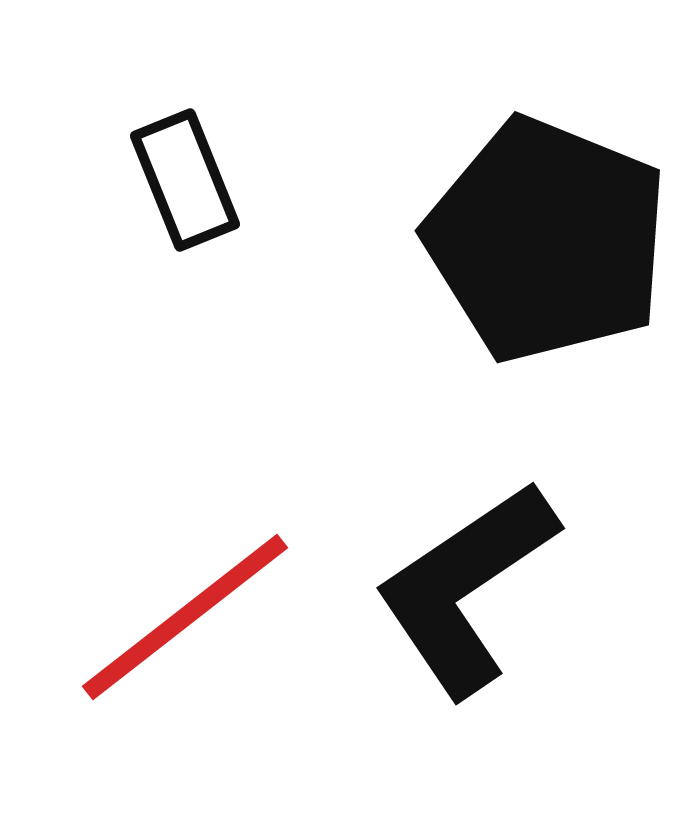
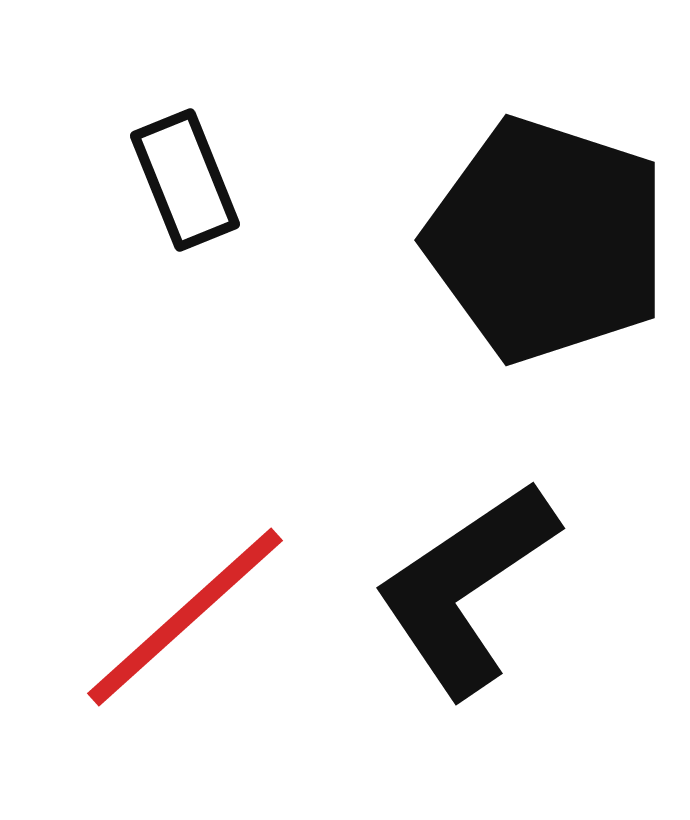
black pentagon: rotated 4 degrees counterclockwise
red line: rotated 4 degrees counterclockwise
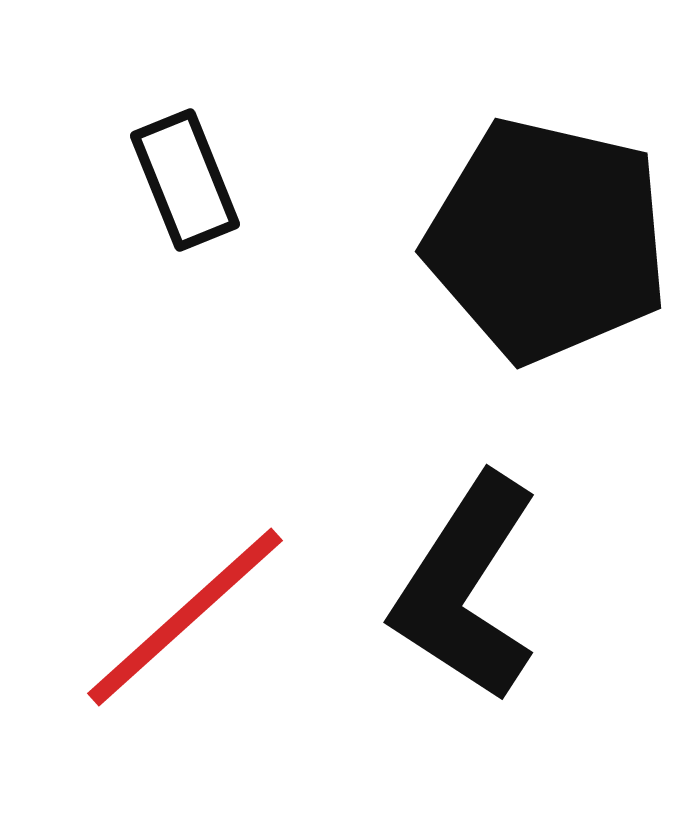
black pentagon: rotated 5 degrees counterclockwise
black L-shape: rotated 23 degrees counterclockwise
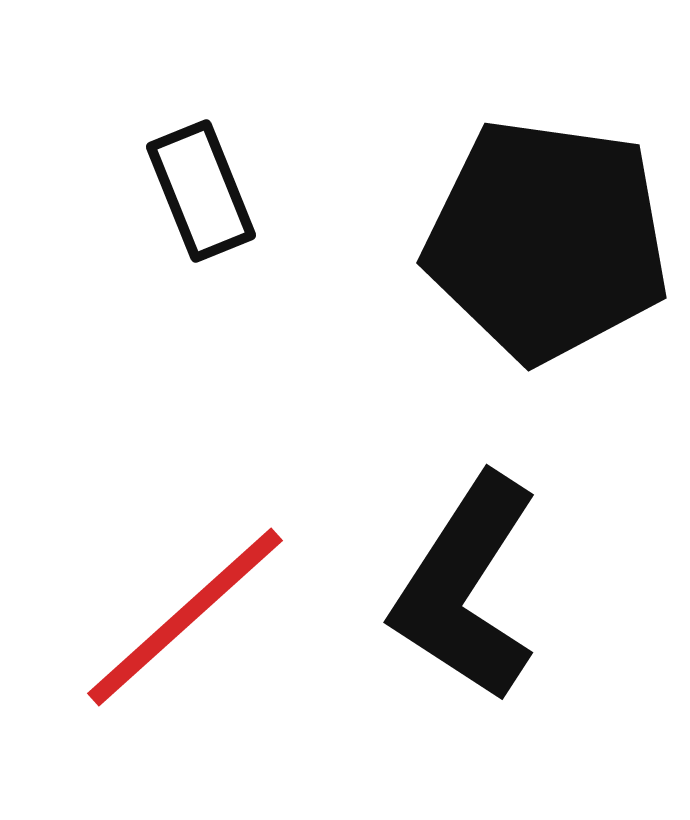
black rectangle: moved 16 px right, 11 px down
black pentagon: rotated 5 degrees counterclockwise
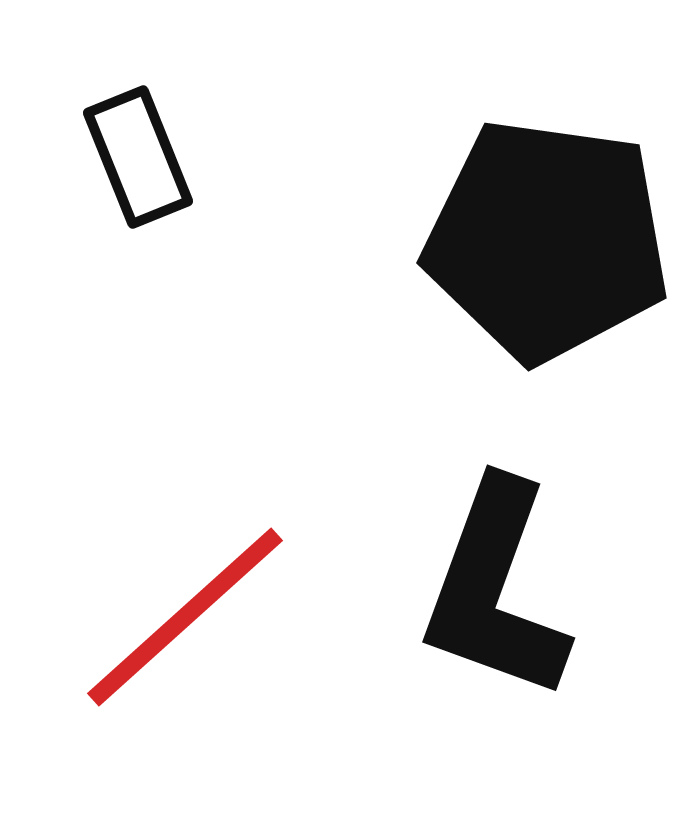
black rectangle: moved 63 px left, 34 px up
black L-shape: moved 29 px right, 2 px down; rotated 13 degrees counterclockwise
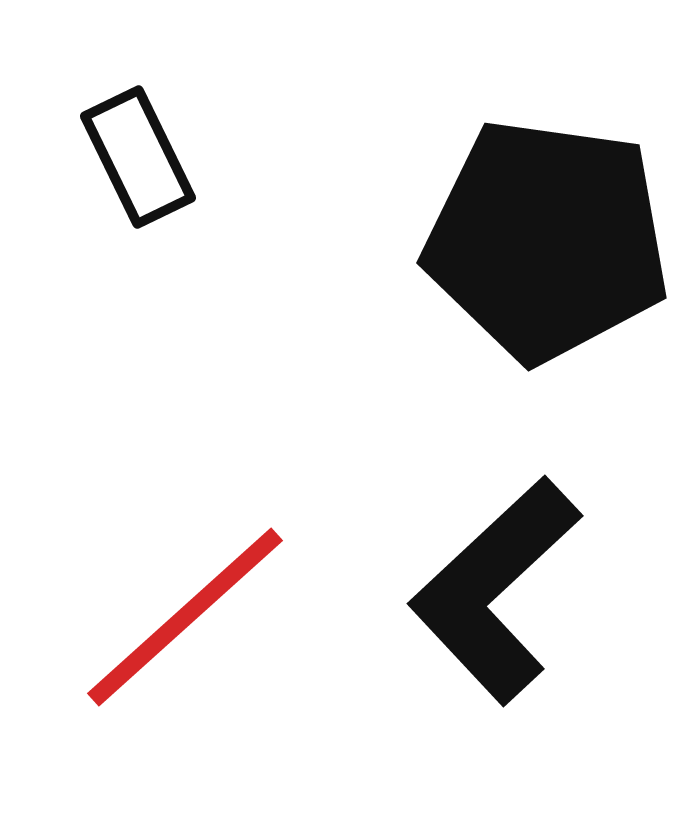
black rectangle: rotated 4 degrees counterclockwise
black L-shape: rotated 27 degrees clockwise
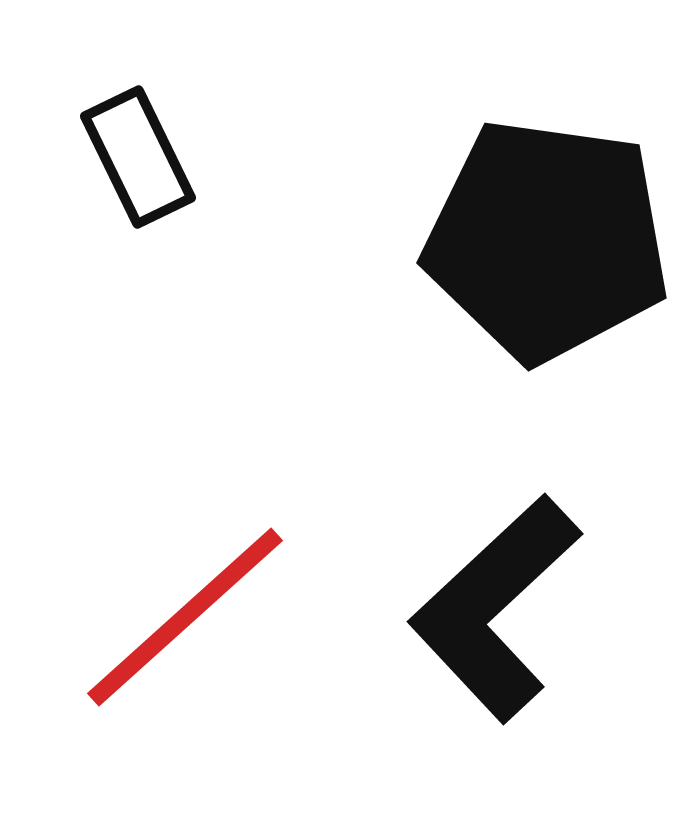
black L-shape: moved 18 px down
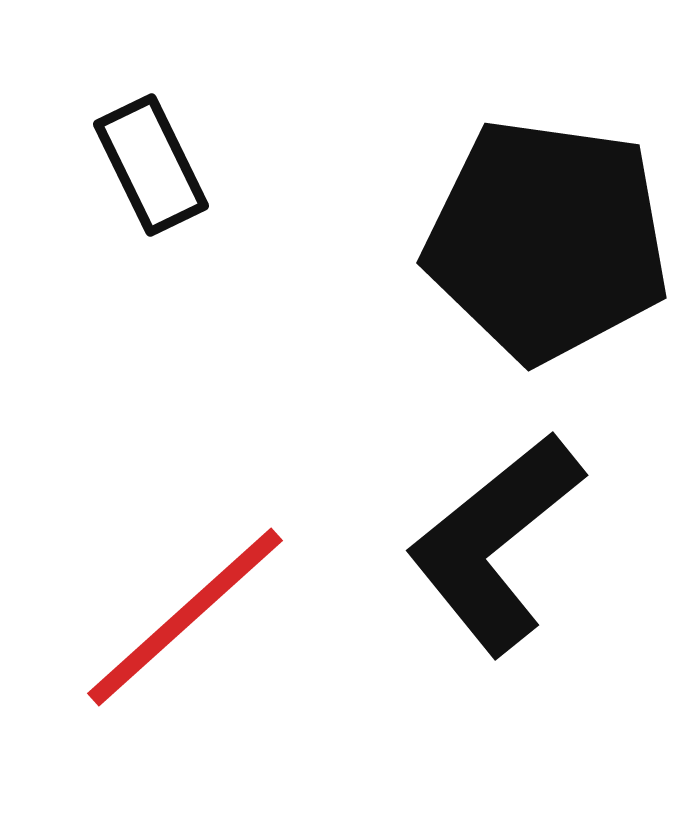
black rectangle: moved 13 px right, 8 px down
black L-shape: moved 65 px up; rotated 4 degrees clockwise
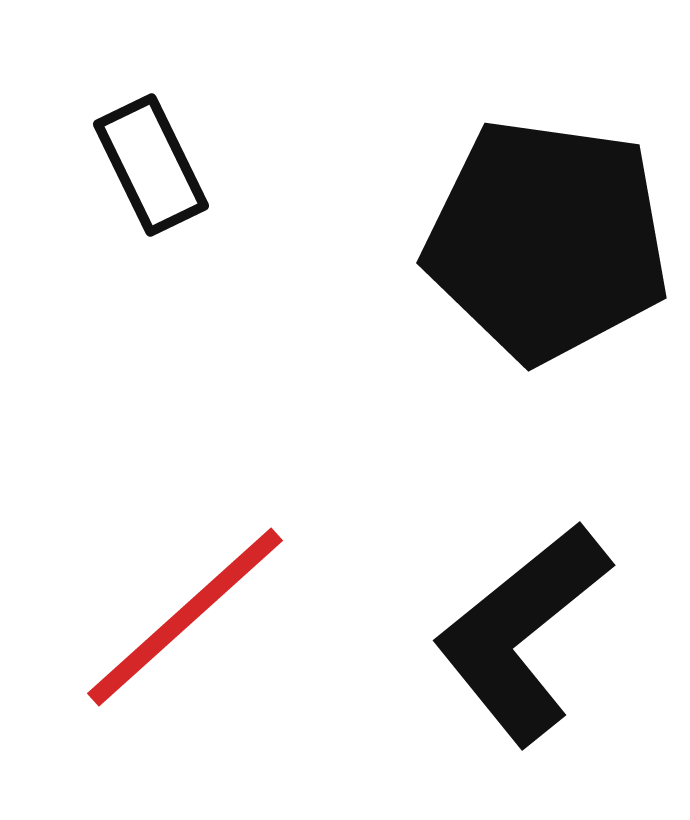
black L-shape: moved 27 px right, 90 px down
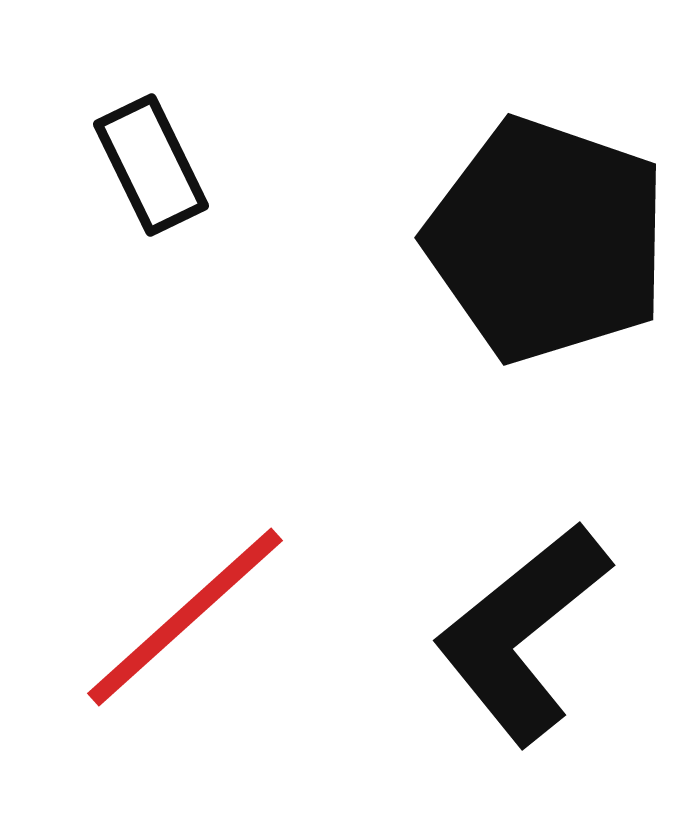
black pentagon: rotated 11 degrees clockwise
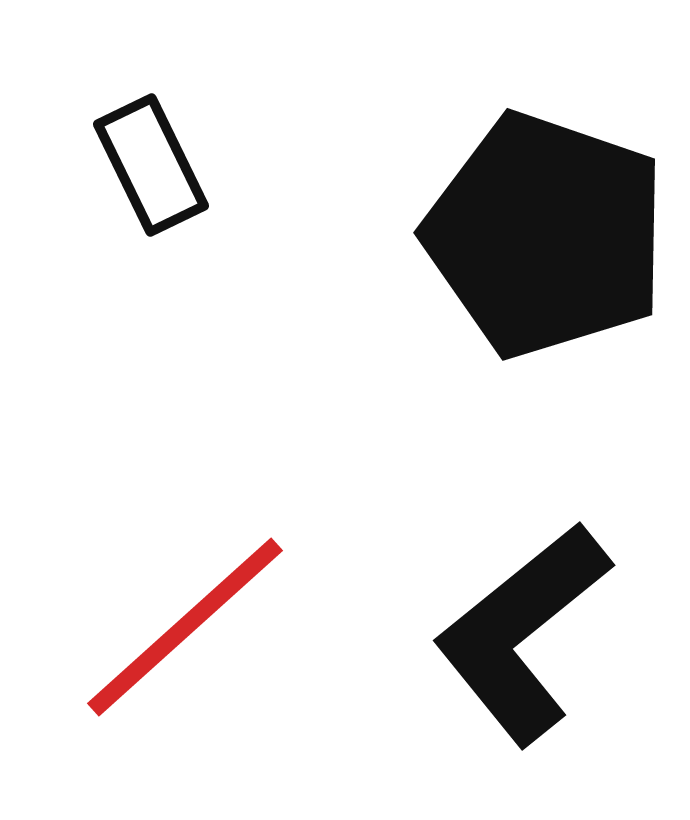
black pentagon: moved 1 px left, 5 px up
red line: moved 10 px down
